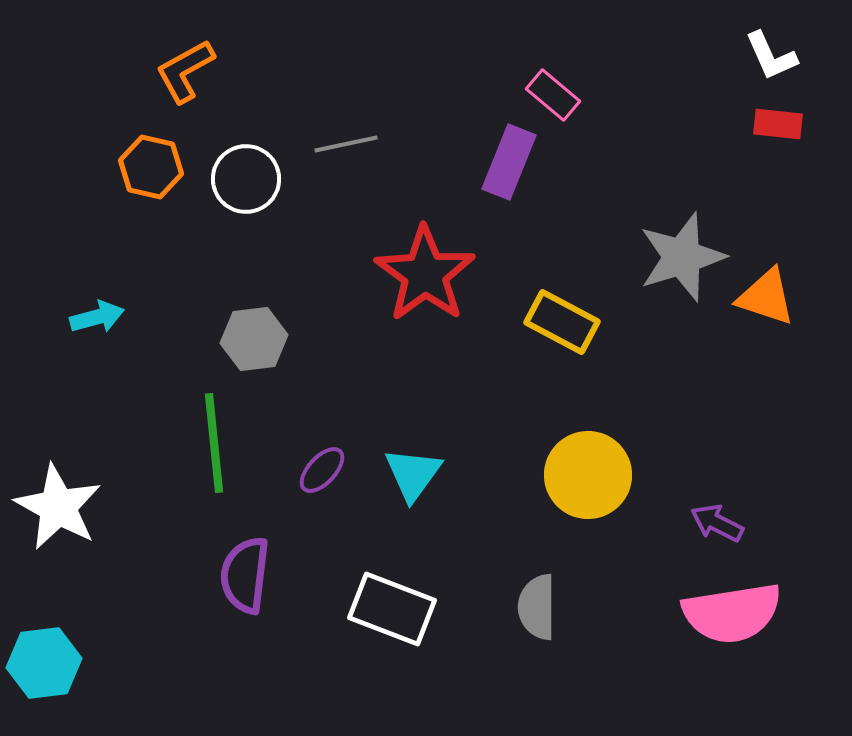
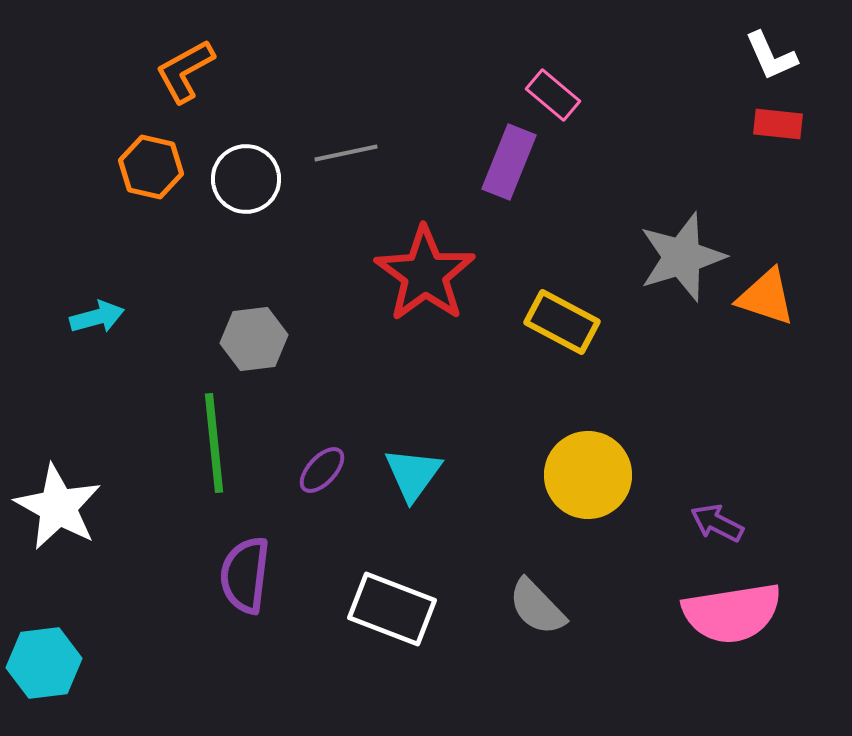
gray line: moved 9 px down
gray semicircle: rotated 44 degrees counterclockwise
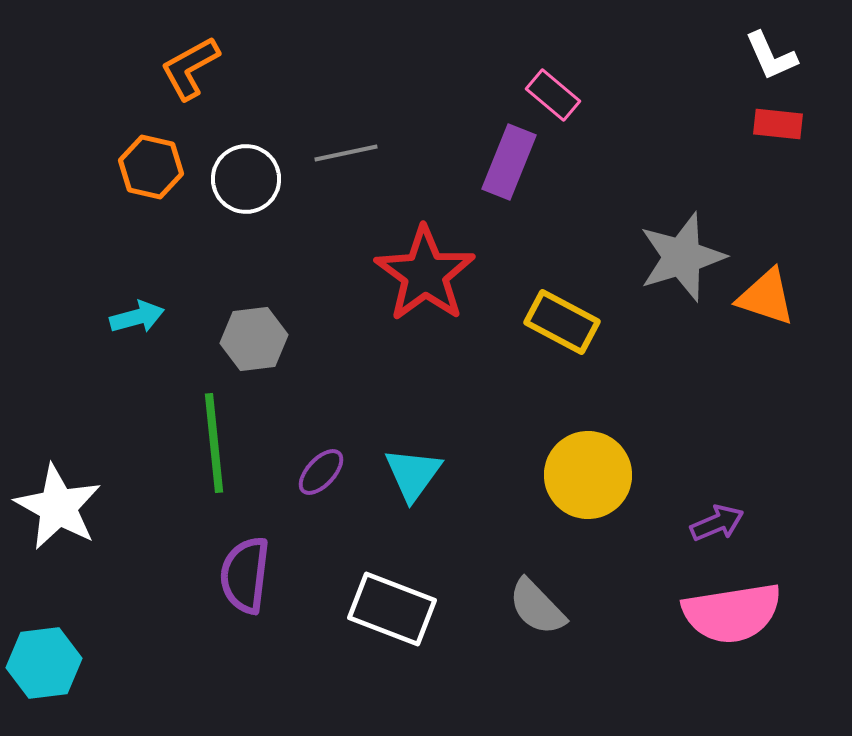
orange L-shape: moved 5 px right, 3 px up
cyan arrow: moved 40 px right
purple ellipse: moved 1 px left, 2 px down
purple arrow: rotated 130 degrees clockwise
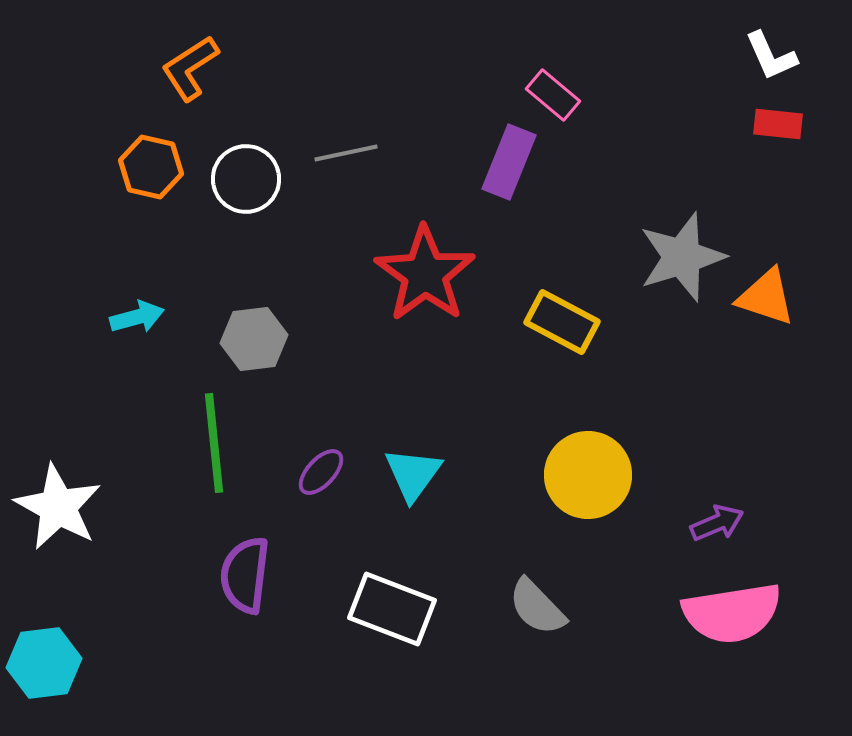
orange L-shape: rotated 4 degrees counterclockwise
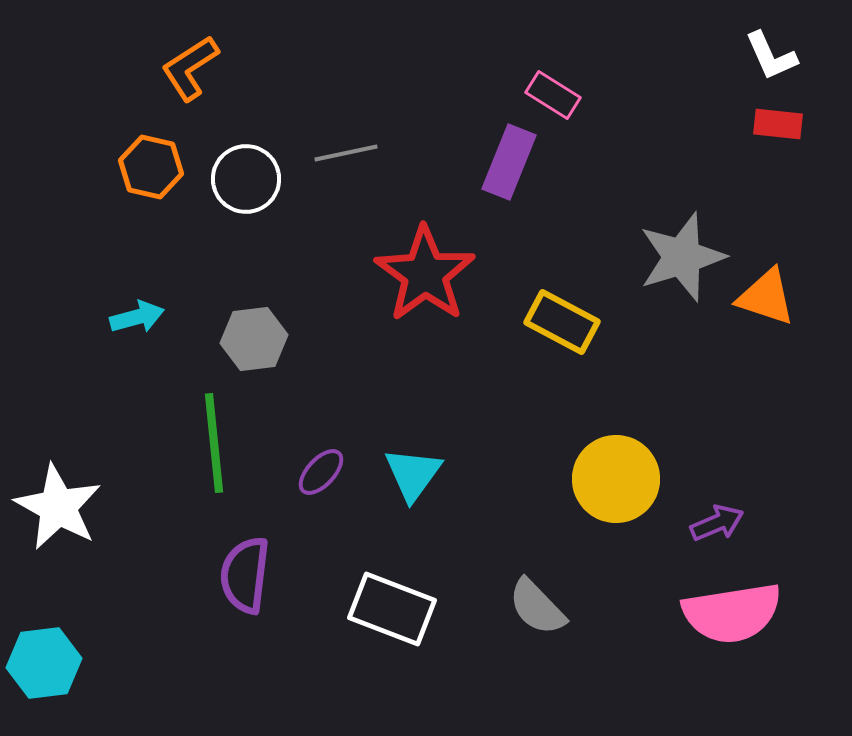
pink rectangle: rotated 8 degrees counterclockwise
yellow circle: moved 28 px right, 4 px down
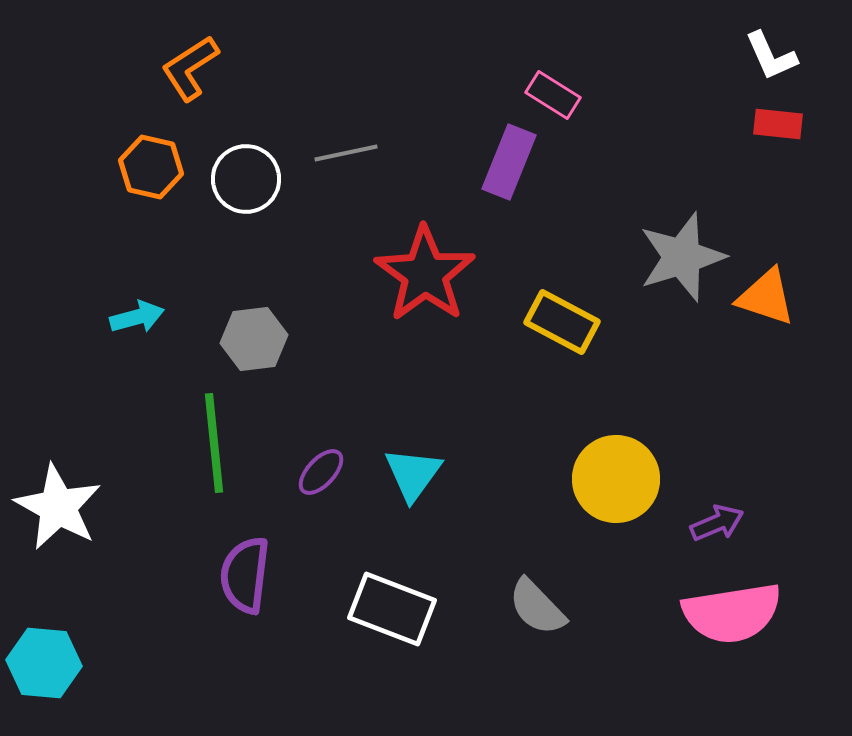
cyan hexagon: rotated 12 degrees clockwise
